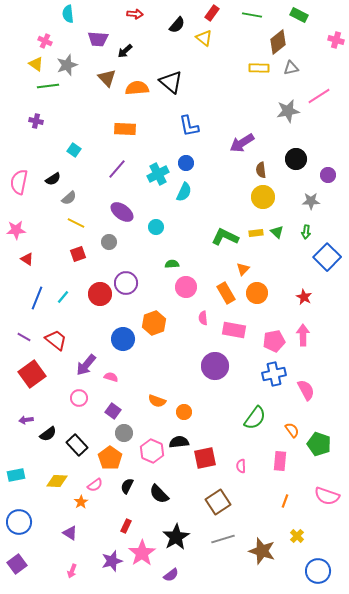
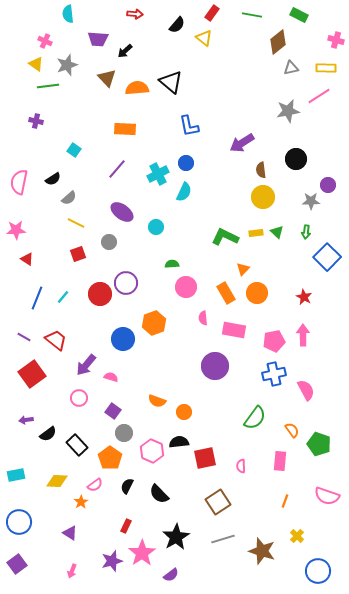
yellow rectangle at (259, 68): moved 67 px right
purple circle at (328, 175): moved 10 px down
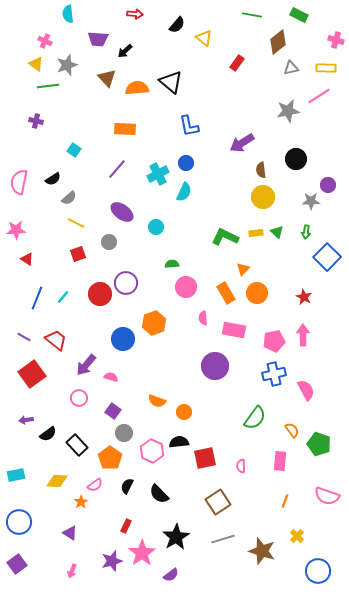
red rectangle at (212, 13): moved 25 px right, 50 px down
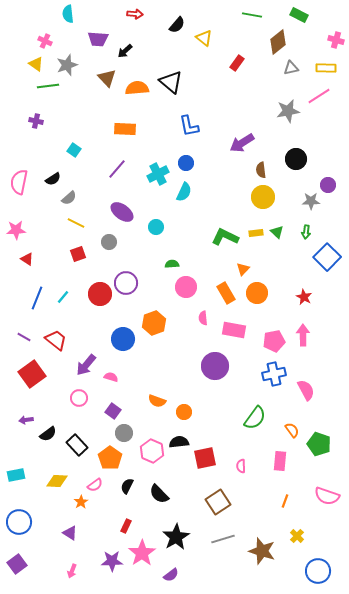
purple star at (112, 561): rotated 15 degrees clockwise
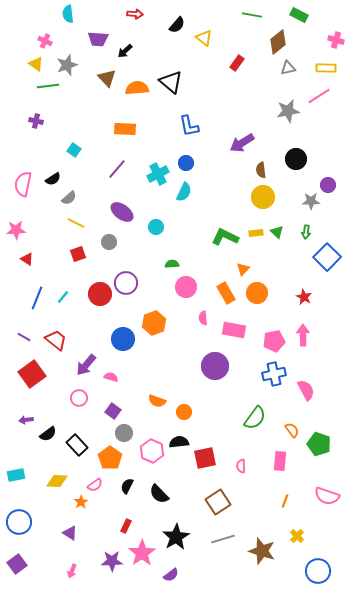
gray triangle at (291, 68): moved 3 px left
pink semicircle at (19, 182): moved 4 px right, 2 px down
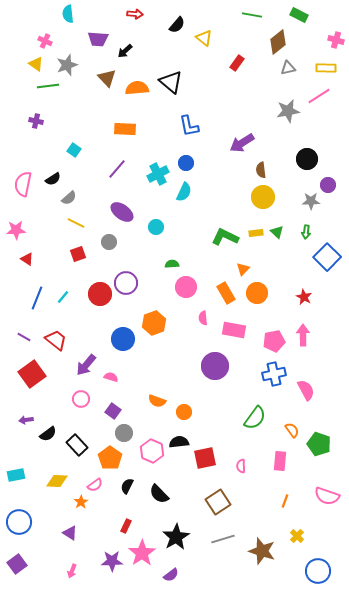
black circle at (296, 159): moved 11 px right
pink circle at (79, 398): moved 2 px right, 1 px down
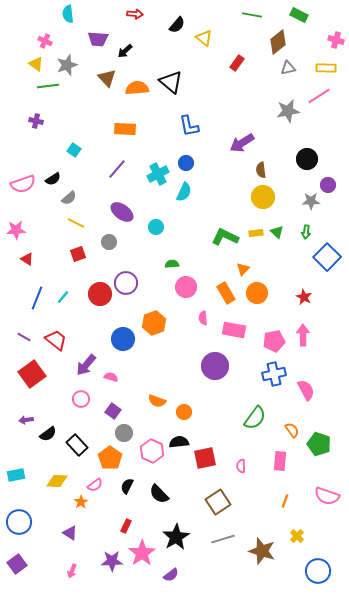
pink semicircle at (23, 184): rotated 120 degrees counterclockwise
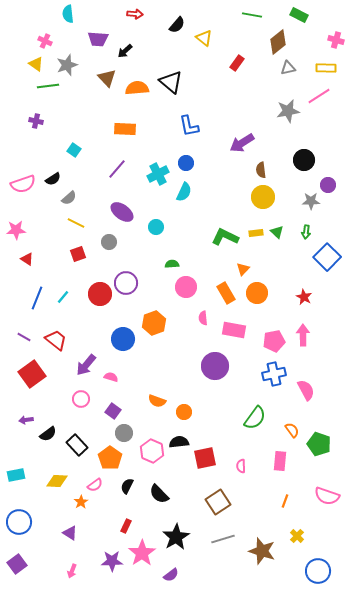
black circle at (307, 159): moved 3 px left, 1 px down
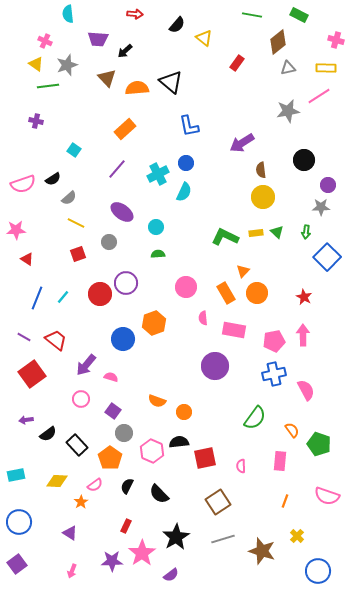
orange rectangle at (125, 129): rotated 45 degrees counterclockwise
gray star at (311, 201): moved 10 px right, 6 px down
green semicircle at (172, 264): moved 14 px left, 10 px up
orange triangle at (243, 269): moved 2 px down
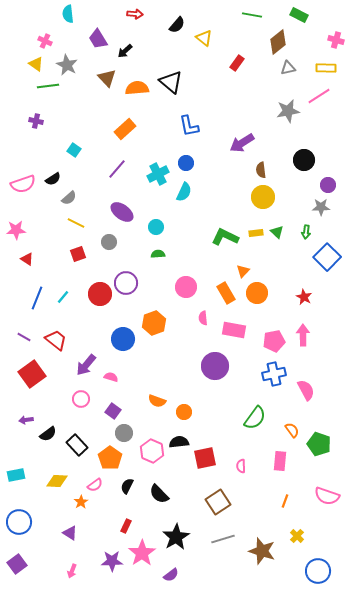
purple trapezoid at (98, 39): rotated 55 degrees clockwise
gray star at (67, 65): rotated 25 degrees counterclockwise
